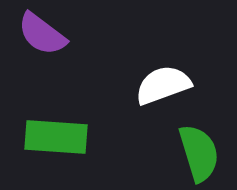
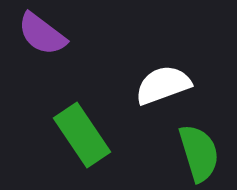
green rectangle: moved 26 px right, 2 px up; rotated 52 degrees clockwise
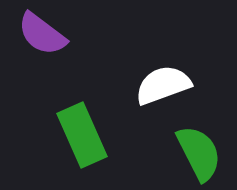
green rectangle: rotated 10 degrees clockwise
green semicircle: rotated 10 degrees counterclockwise
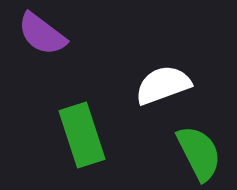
green rectangle: rotated 6 degrees clockwise
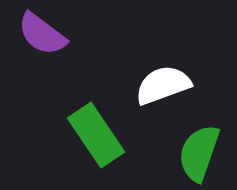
green rectangle: moved 14 px right; rotated 16 degrees counterclockwise
green semicircle: rotated 134 degrees counterclockwise
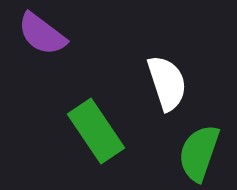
white semicircle: moved 4 px right, 2 px up; rotated 92 degrees clockwise
green rectangle: moved 4 px up
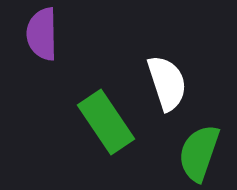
purple semicircle: rotated 52 degrees clockwise
green rectangle: moved 10 px right, 9 px up
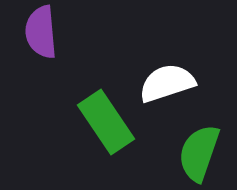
purple semicircle: moved 1 px left, 2 px up; rotated 4 degrees counterclockwise
white semicircle: rotated 90 degrees counterclockwise
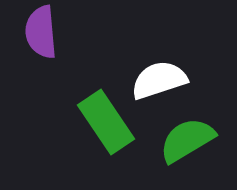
white semicircle: moved 8 px left, 3 px up
green semicircle: moved 12 px left, 13 px up; rotated 40 degrees clockwise
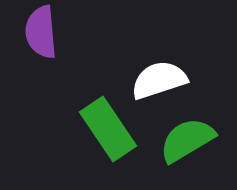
green rectangle: moved 2 px right, 7 px down
